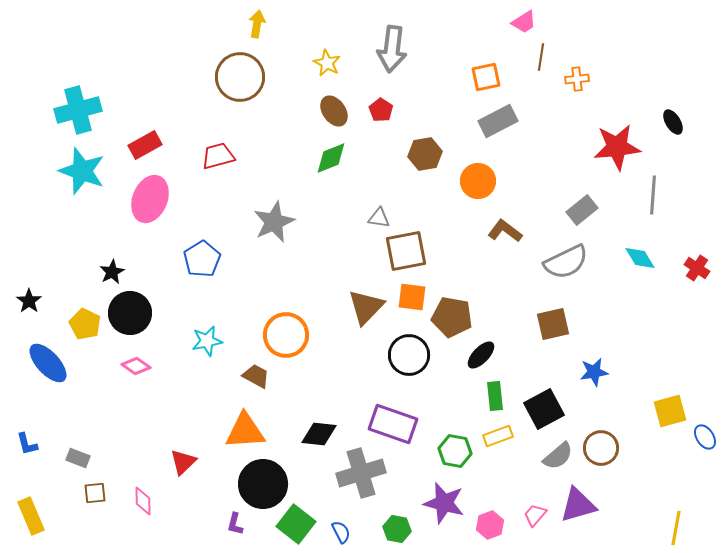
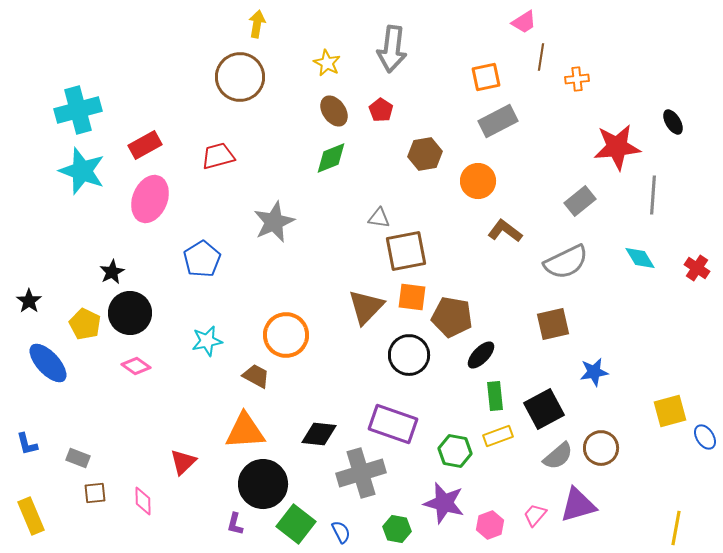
gray rectangle at (582, 210): moved 2 px left, 9 px up
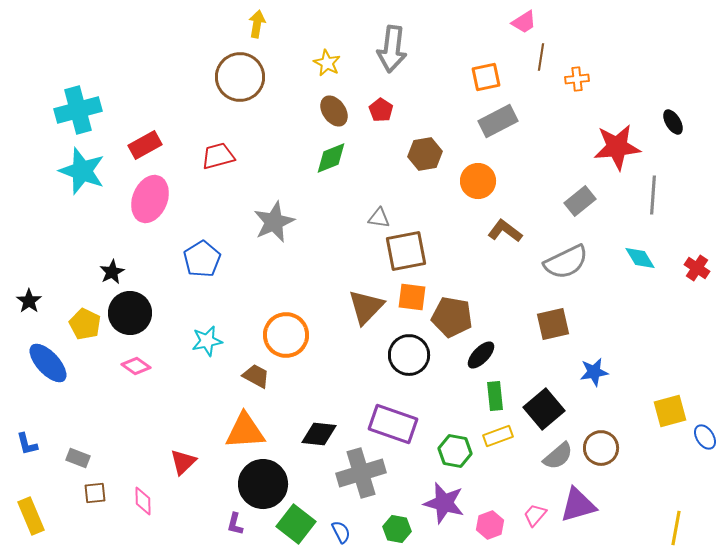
black square at (544, 409): rotated 12 degrees counterclockwise
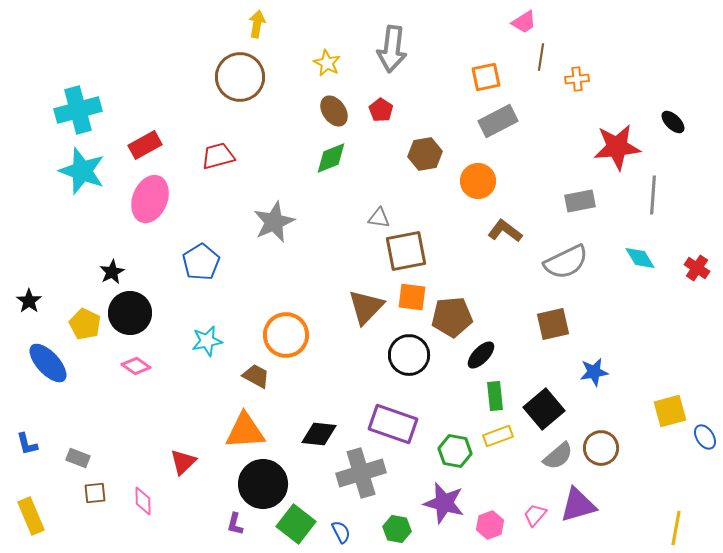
black ellipse at (673, 122): rotated 15 degrees counterclockwise
gray rectangle at (580, 201): rotated 28 degrees clockwise
blue pentagon at (202, 259): moved 1 px left, 3 px down
brown pentagon at (452, 317): rotated 15 degrees counterclockwise
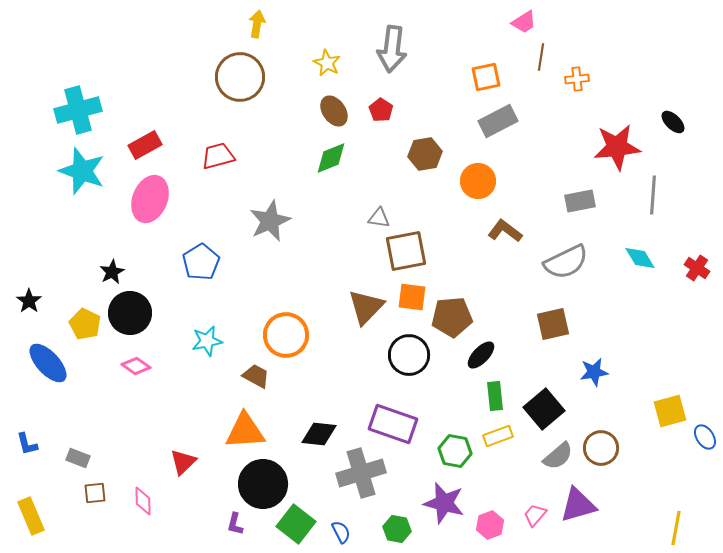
gray star at (274, 222): moved 4 px left, 1 px up
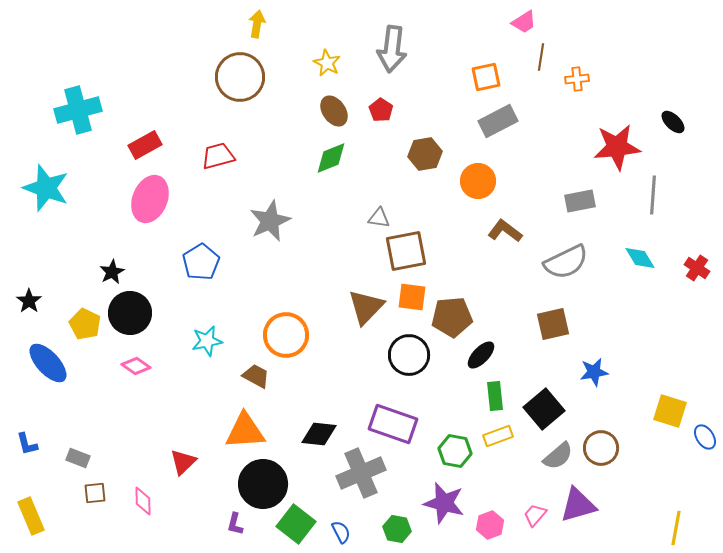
cyan star at (82, 171): moved 36 px left, 17 px down
yellow square at (670, 411): rotated 32 degrees clockwise
gray cross at (361, 473): rotated 6 degrees counterclockwise
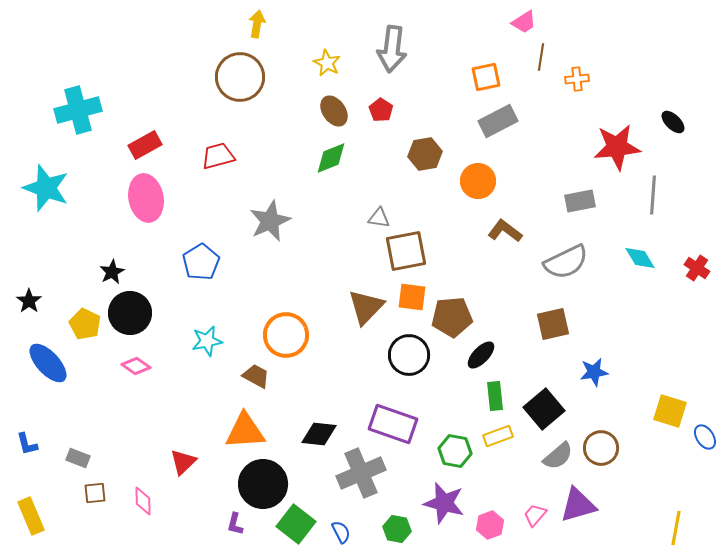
pink ellipse at (150, 199): moved 4 px left, 1 px up; rotated 33 degrees counterclockwise
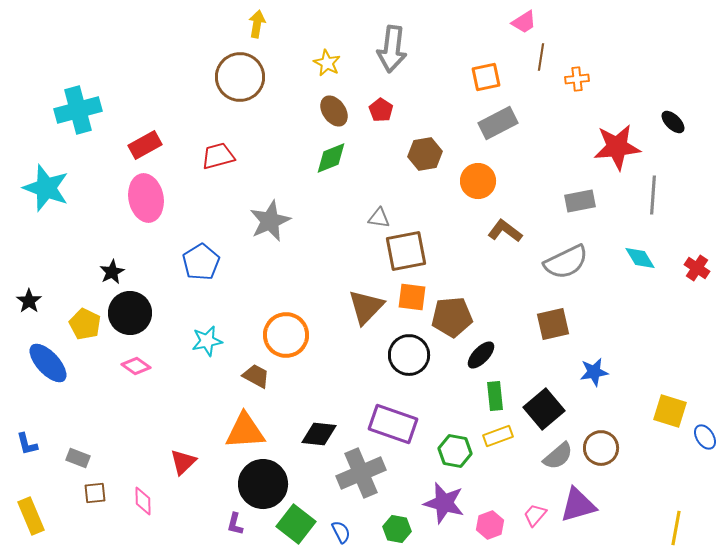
gray rectangle at (498, 121): moved 2 px down
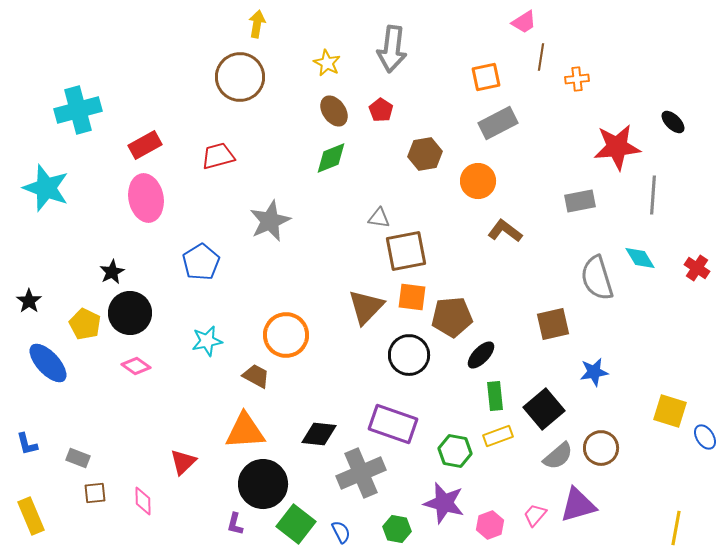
gray semicircle at (566, 262): moved 31 px right, 16 px down; rotated 99 degrees clockwise
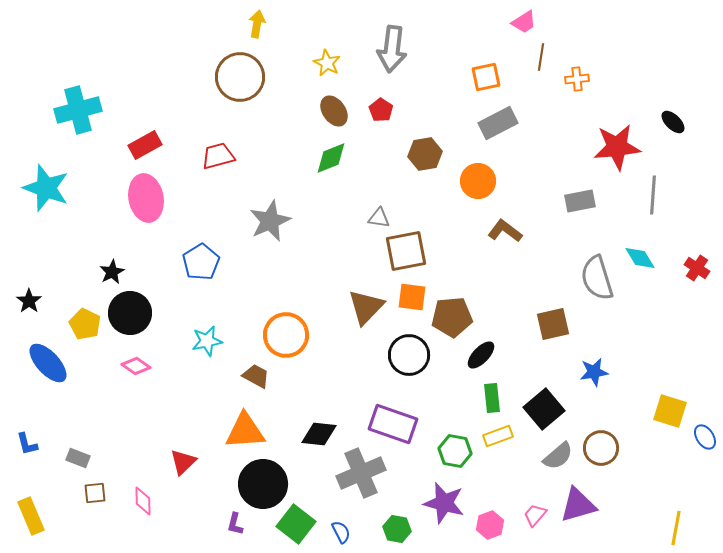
green rectangle at (495, 396): moved 3 px left, 2 px down
